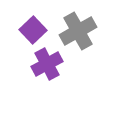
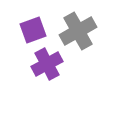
purple square: rotated 24 degrees clockwise
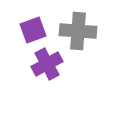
gray cross: rotated 33 degrees clockwise
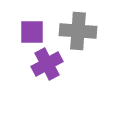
purple square: moved 1 px left, 2 px down; rotated 20 degrees clockwise
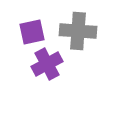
purple square: rotated 12 degrees counterclockwise
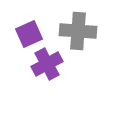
purple square: moved 3 px left, 2 px down; rotated 12 degrees counterclockwise
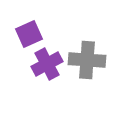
gray cross: moved 9 px right, 29 px down
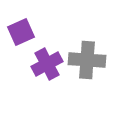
purple square: moved 8 px left, 2 px up
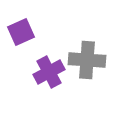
purple cross: moved 2 px right, 8 px down
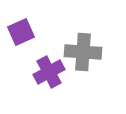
gray cross: moved 4 px left, 8 px up
